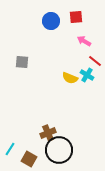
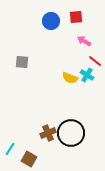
black circle: moved 12 px right, 17 px up
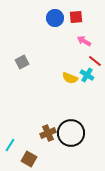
blue circle: moved 4 px right, 3 px up
gray square: rotated 32 degrees counterclockwise
cyan line: moved 4 px up
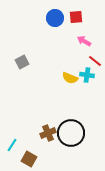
cyan cross: rotated 24 degrees counterclockwise
cyan line: moved 2 px right
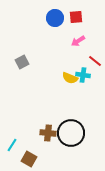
pink arrow: moved 6 px left; rotated 64 degrees counterclockwise
cyan cross: moved 4 px left
brown cross: rotated 28 degrees clockwise
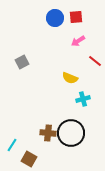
cyan cross: moved 24 px down; rotated 24 degrees counterclockwise
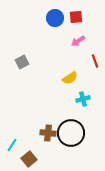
red line: rotated 32 degrees clockwise
yellow semicircle: rotated 56 degrees counterclockwise
brown square: rotated 21 degrees clockwise
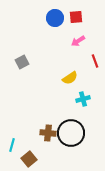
cyan line: rotated 16 degrees counterclockwise
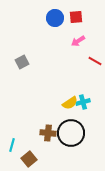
red line: rotated 40 degrees counterclockwise
yellow semicircle: moved 25 px down
cyan cross: moved 3 px down
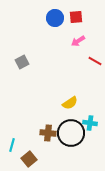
cyan cross: moved 7 px right, 21 px down; rotated 24 degrees clockwise
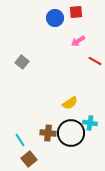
red square: moved 5 px up
gray square: rotated 24 degrees counterclockwise
cyan line: moved 8 px right, 5 px up; rotated 48 degrees counterclockwise
